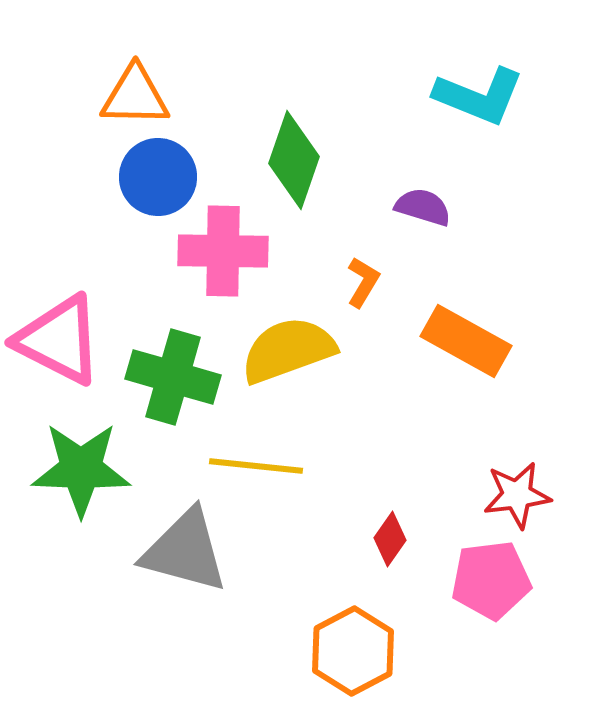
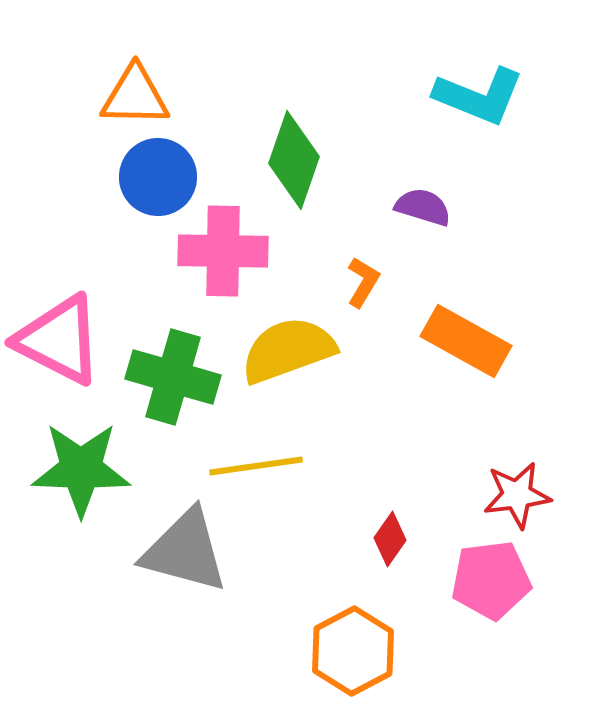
yellow line: rotated 14 degrees counterclockwise
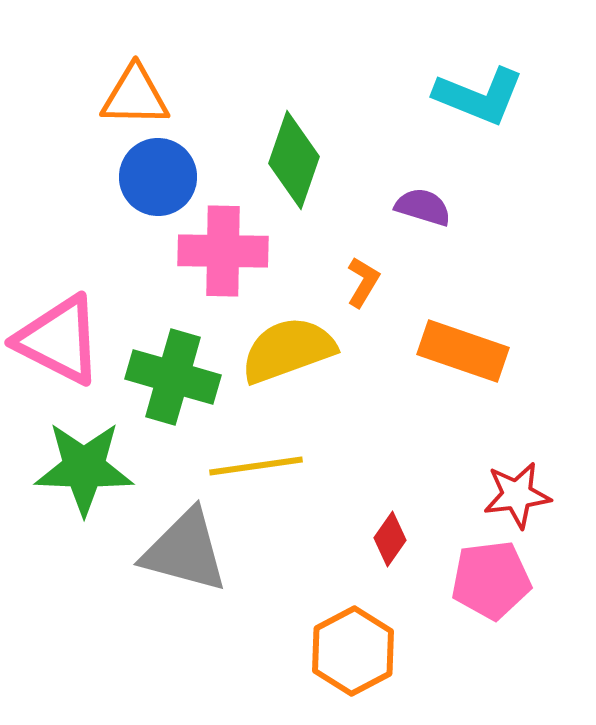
orange rectangle: moved 3 px left, 10 px down; rotated 10 degrees counterclockwise
green star: moved 3 px right, 1 px up
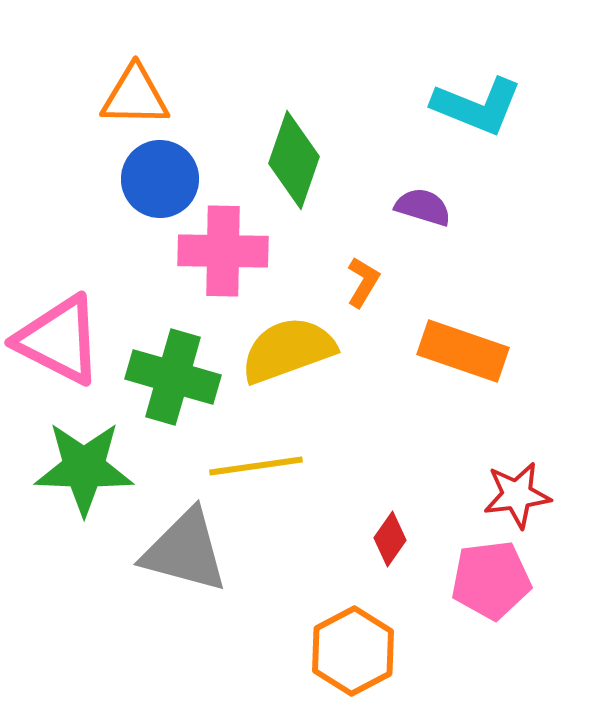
cyan L-shape: moved 2 px left, 10 px down
blue circle: moved 2 px right, 2 px down
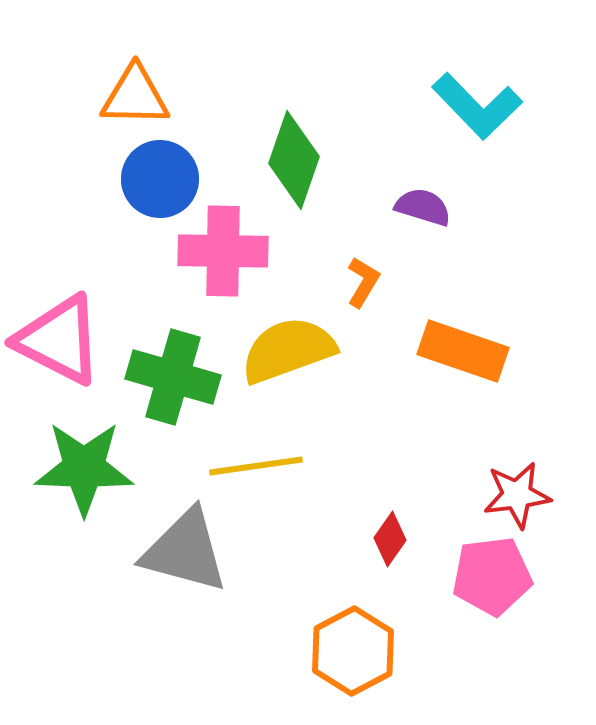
cyan L-shape: rotated 24 degrees clockwise
pink pentagon: moved 1 px right, 4 px up
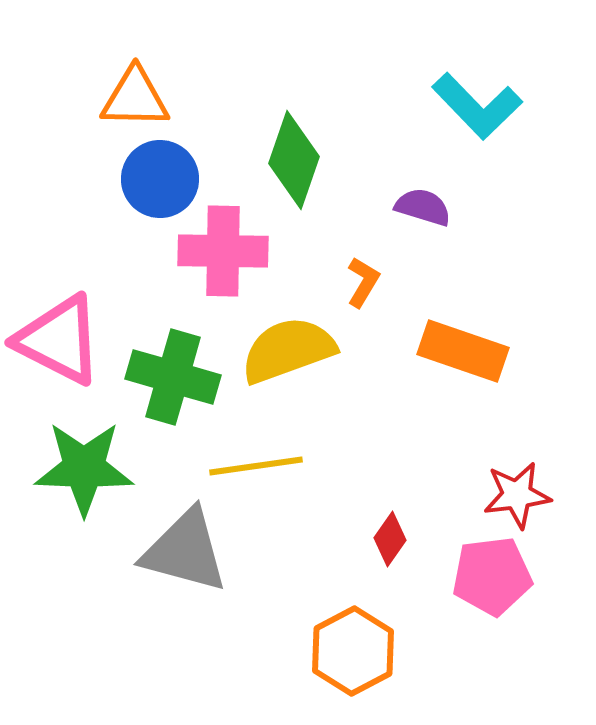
orange triangle: moved 2 px down
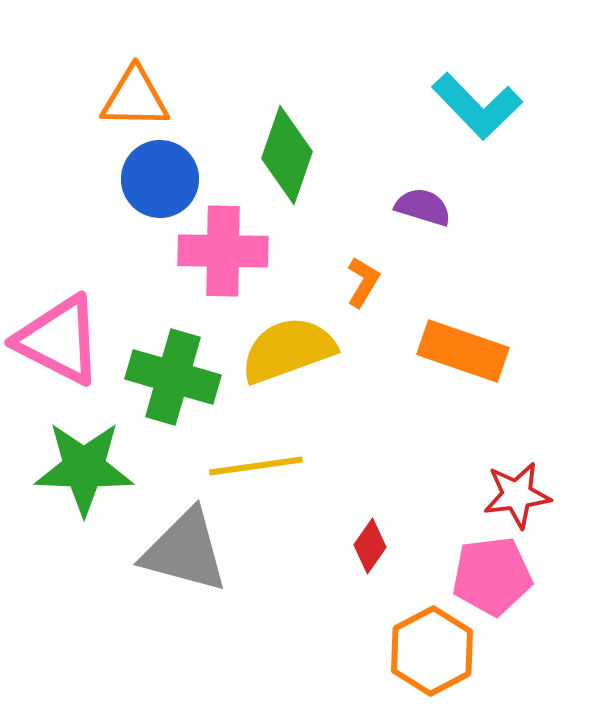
green diamond: moved 7 px left, 5 px up
red diamond: moved 20 px left, 7 px down
orange hexagon: moved 79 px right
